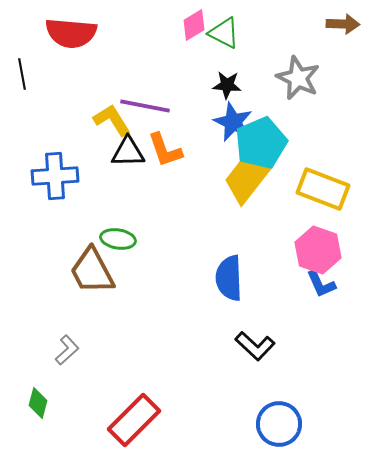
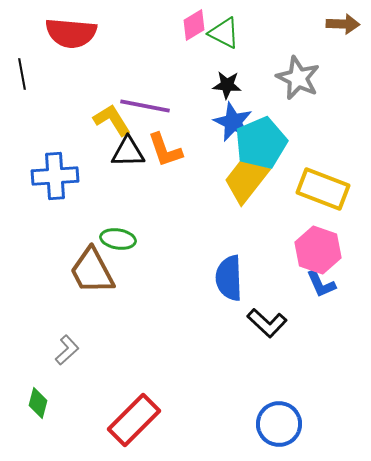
black L-shape: moved 12 px right, 23 px up
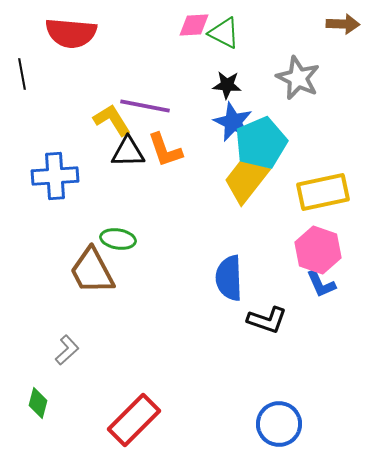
pink diamond: rotated 28 degrees clockwise
yellow rectangle: moved 3 px down; rotated 33 degrees counterclockwise
black L-shape: moved 3 px up; rotated 24 degrees counterclockwise
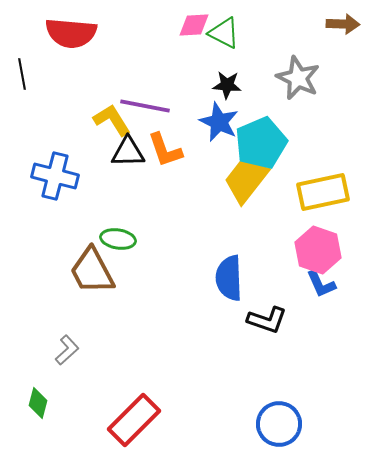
blue star: moved 14 px left
blue cross: rotated 18 degrees clockwise
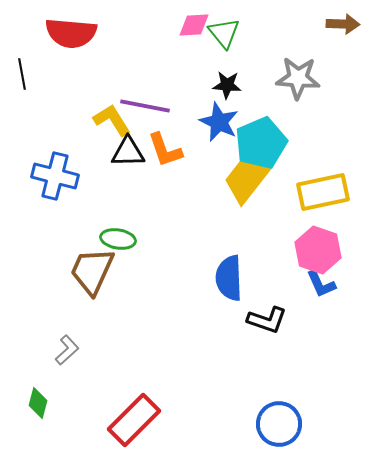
green triangle: rotated 24 degrees clockwise
gray star: rotated 21 degrees counterclockwise
brown trapezoid: rotated 52 degrees clockwise
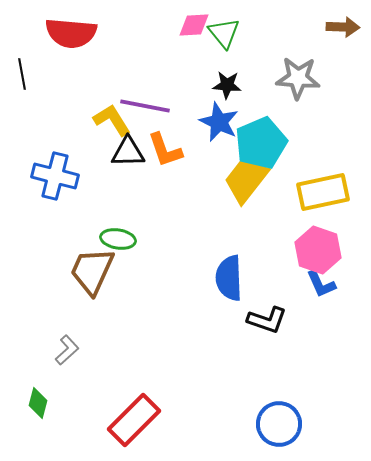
brown arrow: moved 3 px down
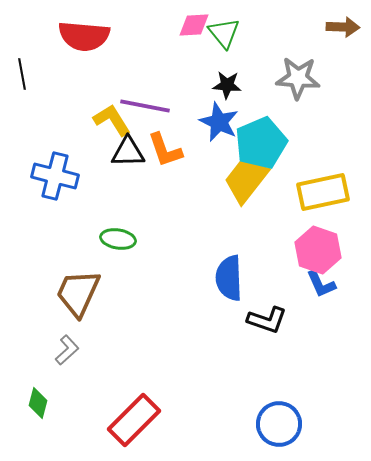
red semicircle: moved 13 px right, 3 px down
brown trapezoid: moved 14 px left, 22 px down
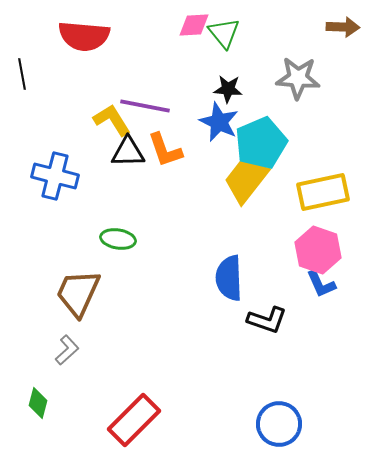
black star: moved 1 px right, 4 px down
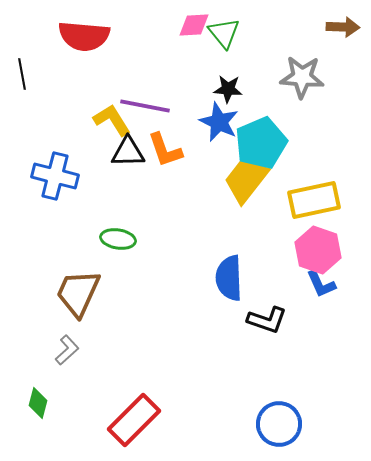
gray star: moved 4 px right, 1 px up
yellow rectangle: moved 9 px left, 8 px down
